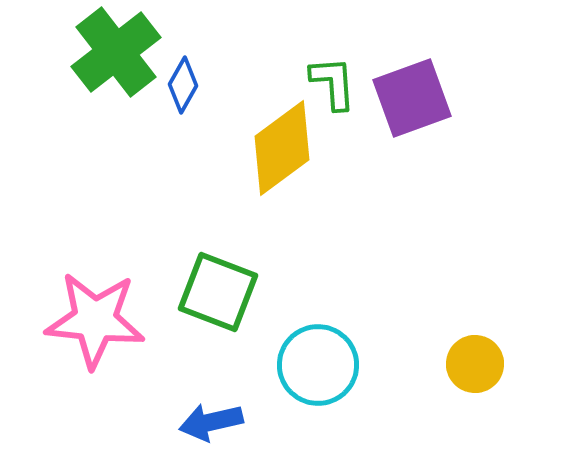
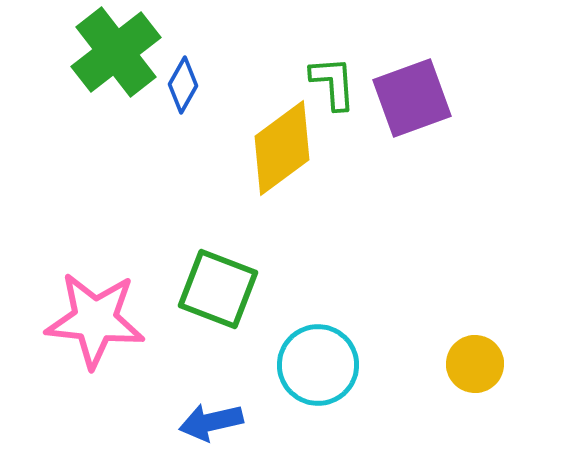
green square: moved 3 px up
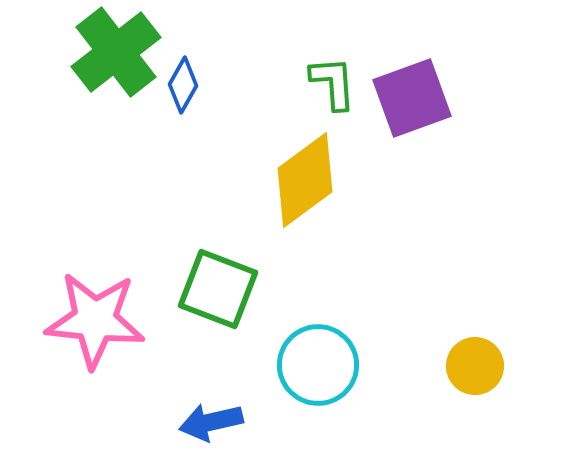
yellow diamond: moved 23 px right, 32 px down
yellow circle: moved 2 px down
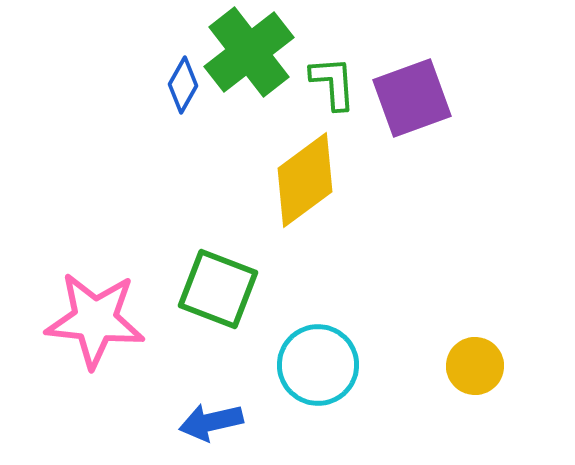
green cross: moved 133 px right
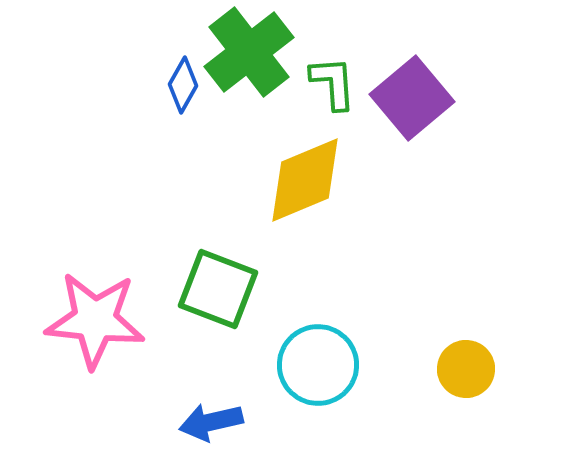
purple square: rotated 20 degrees counterclockwise
yellow diamond: rotated 14 degrees clockwise
yellow circle: moved 9 px left, 3 px down
